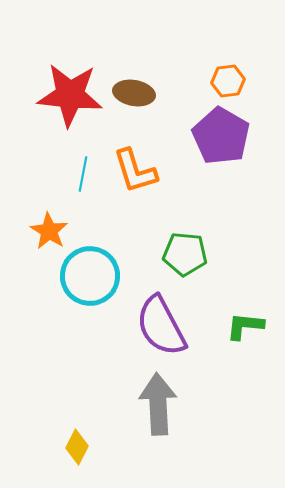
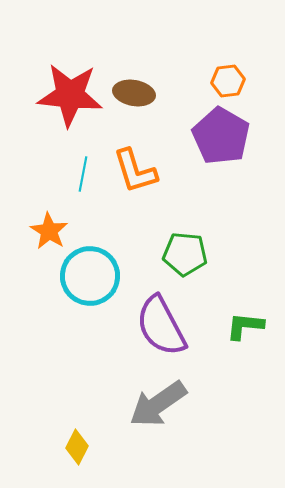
gray arrow: rotated 122 degrees counterclockwise
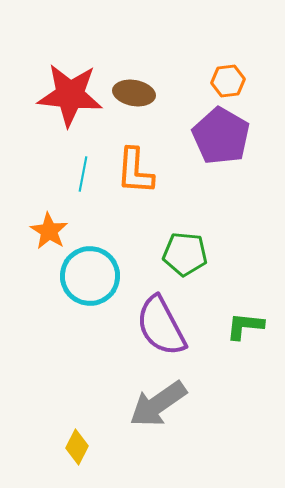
orange L-shape: rotated 21 degrees clockwise
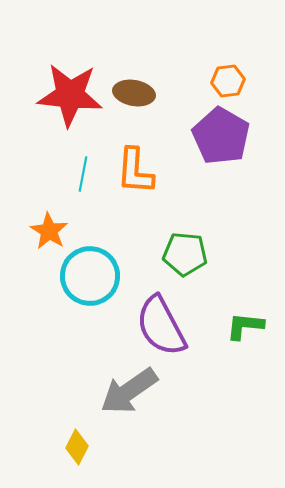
gray arrow: moved 29 px left, 13 px up
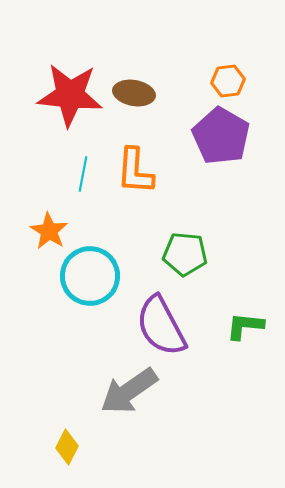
yellow diamond: moved 10 px left
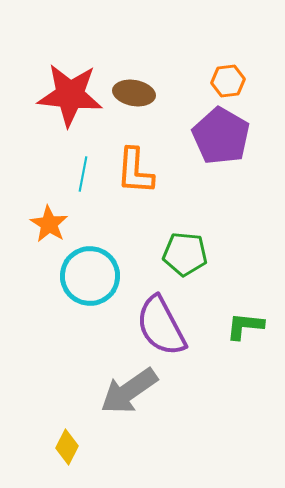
orange star: moved 7 px up
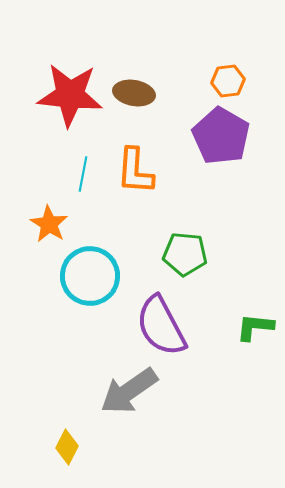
green L-shape: moved 10 px right, 1 px down
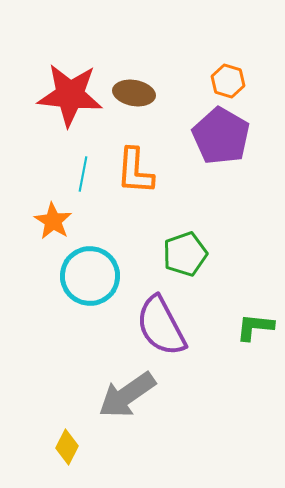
orange hexagon: rotated 24 degrees clockwise
orange star: moved 4 px right, 3 px up
green pentagon: rotated 24 degrees counterclockwise
gray arrow: moved 2 px left, 4 px down
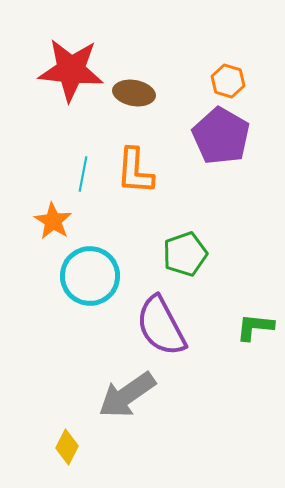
red star: moved 1 px right, 25 px up
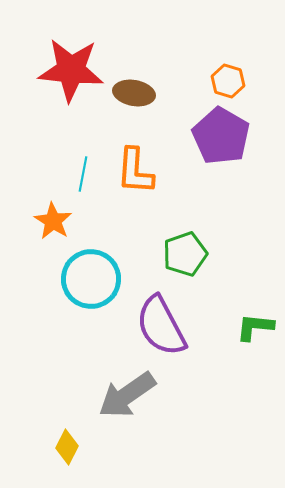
cyan circle: moved 1 px right, 3 px down
